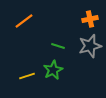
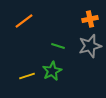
green star: moved 1 px left, 1 px down
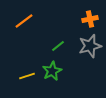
green line: rotated 56 degrees counterclockwise
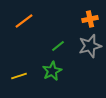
yellow line: moved 8 px left
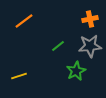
gray star: rotated 10 degrees clockwise
green star: moved 24 px right
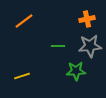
orange cross: moved 3 px left
green line: rotated 40 degrees clockwise
green star: rotated 24 degrees clockwise
yellow line: moved 3 px right
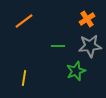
orange cross: rotated 21 degrees counterclockwise
green star: rotated 18 degrees counterclockwise
yellow line: moved 2 px right, 2 px down; rotated 63 degrees counterclockwise
